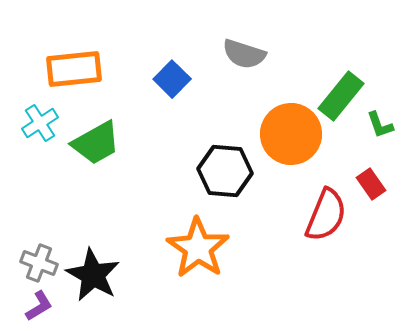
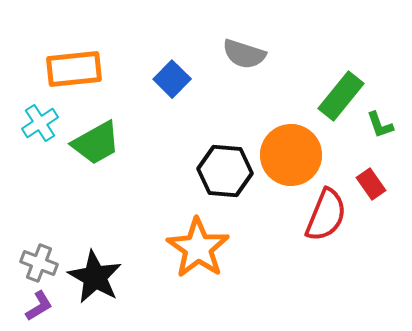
orange circle: moved 21 px down
black star: moved 2 px right, 2 px down
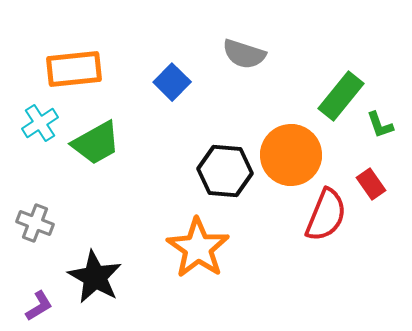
blue square: moved 3 px down
gray cross: moved 4 px left, 40 px up
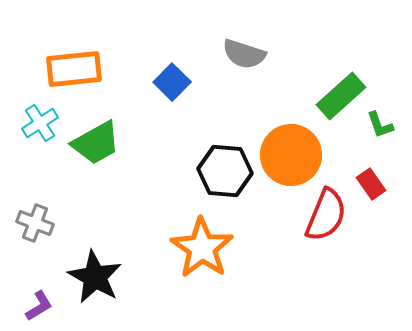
green rectangle: rotated 9 degrees clockwise
orange star: moved 4 px right
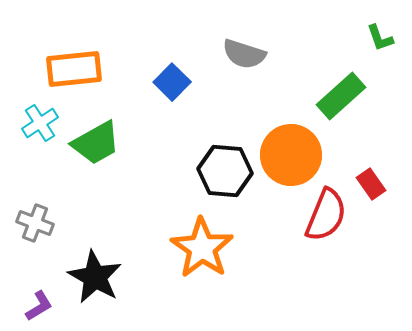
green L-shape: moved 87 px up
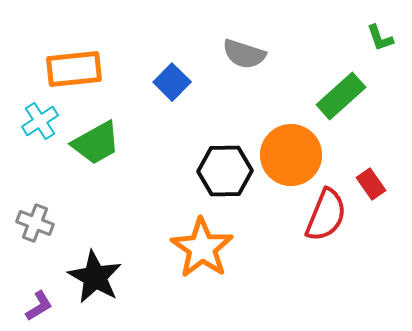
cyan cross: moved 2 px up
black hexagon: rotated 6 degrees counterclockwise
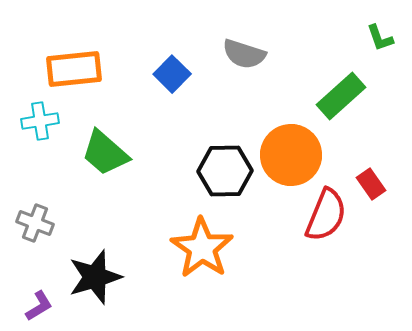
blue square: moved 8 px up
cyan cross: rotated 24 degrees clockwise
green trapezoid: moved 9 px right, 10 px down; rotated 70 degrees clockwise
black star: rotated 26 degrees clockwise
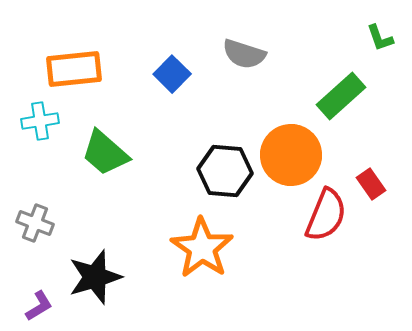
black hexagon: rotated 6 degrees clockwise
